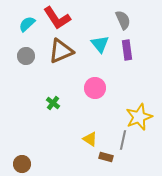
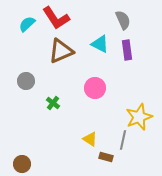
red L-shape: moved 1 px left
cyan triangle: rotated 24 degrees counterclockwise
gray circle: moved 25 px down
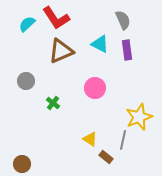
brown rectangle: rotated 24 degrees clockwise
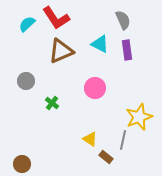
green cross: moved 1 px left
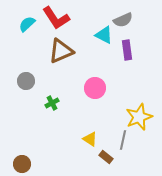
gray semicircle: rotated 90 degrees clockwise
cyan triangle: moved 4 px right, 9 px up
green cross: rotated 24 degrees clockwise
